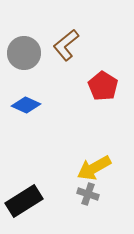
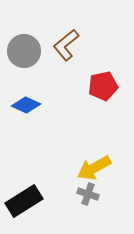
gray circle: moved 2 px up
red pentagon: rotated 28 degrees clockwise
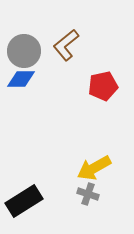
blue diamond: moved 5 px left, 26 px up; rotated 24 degrees counterclockwise
